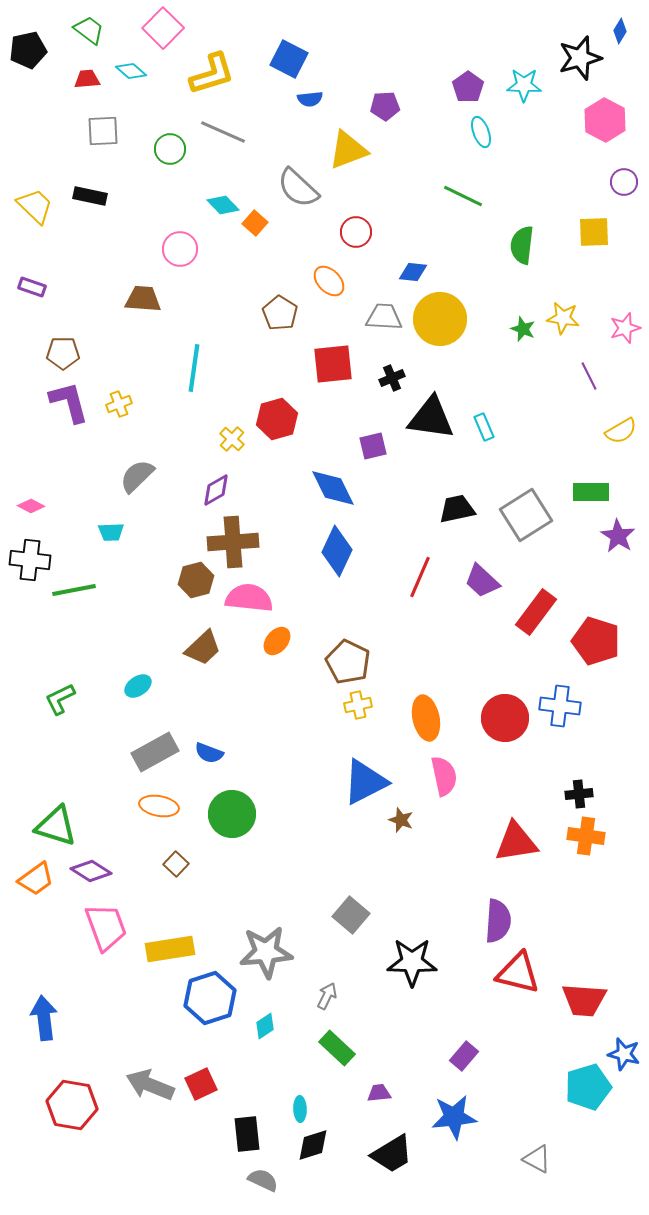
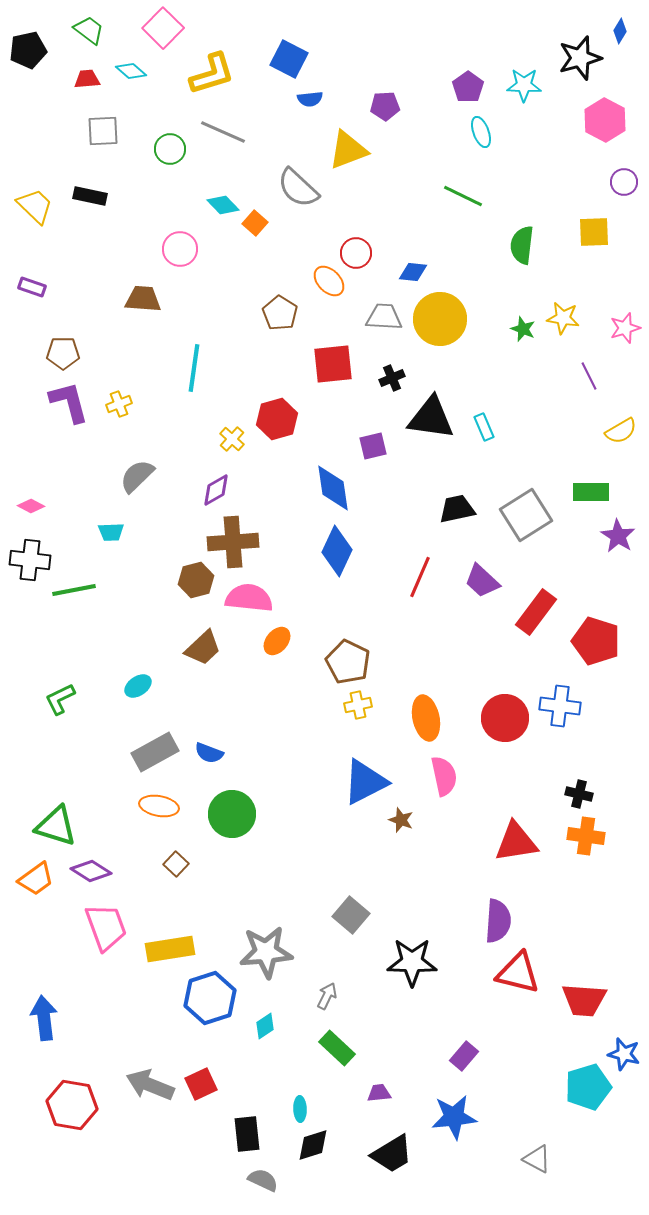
red circle at (356, 232): moved 21 px down
blue diamond at (333, 488): rotated 18 degrees clockwise
black cross at (579, 794): rotated 20 degrees clockwise
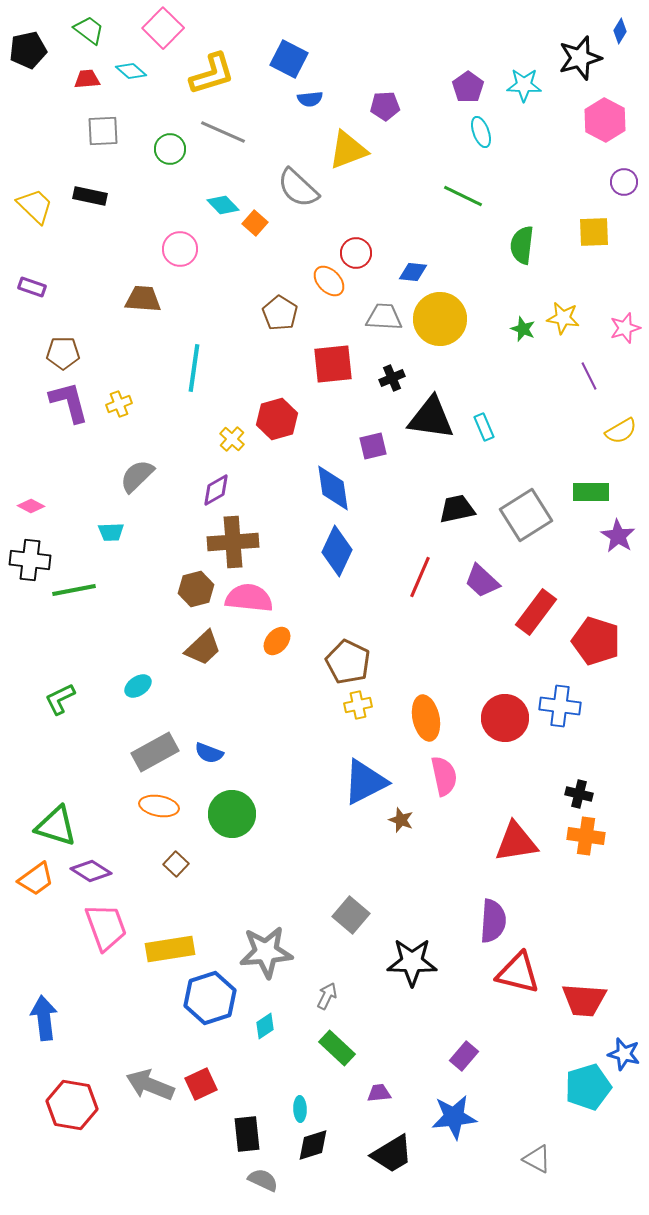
brown hexagon at (196, 580): moved 9 px down
purple semicircle at (498, 921): moved 5 px left
